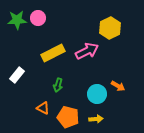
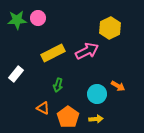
white rectangle: moved 1 px left, 1 px up
orange pentagon: rotated 20 degrees clockwise
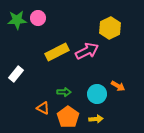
yellow rectangle: moved 4 px right, 1 px up
green arrow: moved 6 px right, 7 px down; rotated 104 degrees counterclockwise
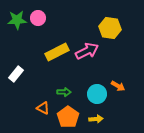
yellow hexagon: rotated 25 degrees counterclockwise
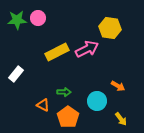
pink arrow: moved 2 px up
cyan circle: moved 7 px down
orange triangle: moved 3 px up
yellow arrow: moved 25 px right; rotated 56 degrees clockwise
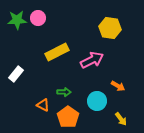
pink arrow: moved 5 px right, 11 px down
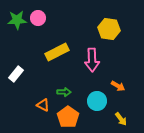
yellow hexagon: moved 1 px left, 1 px down
pink arrow: rotated 115 degrees clockwise
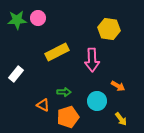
orange pentagon: rotated 20 degrees clockwise
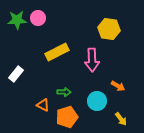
orange pentagon: moved 1 px left
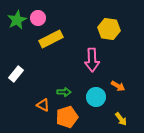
green star: rotated 24 degrees counterclockwise
yellow rectangle: moved 6 px left, 13 px up
cyan circle: moved 1 px left, 4 px up
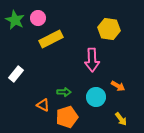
green star: moved 2 px left; rotated 18 degrees counterclockwise
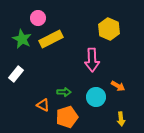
green star: moved 7 px right, 19 px down
yellow hexagon: rotated 15 degrees clockwise
yellow arrow: rotated 32 degrees clockwise
